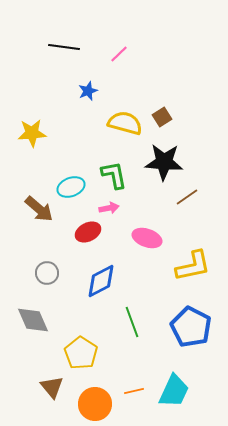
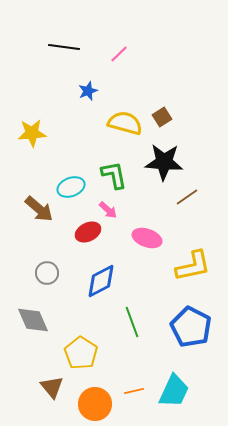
pink arrow: moved 1 px left, 2 px down; rotated 54 degrees clockwise
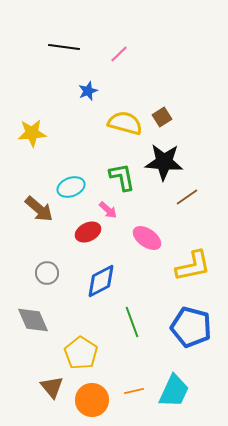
green L-shape: moved 8 px right, 2 px down
pink ellipse: rotated 16 degrees clockwise
blue pentagon: rotated 12 degrees counterclockwise
orange circle: moved 3 px left, 4 px up
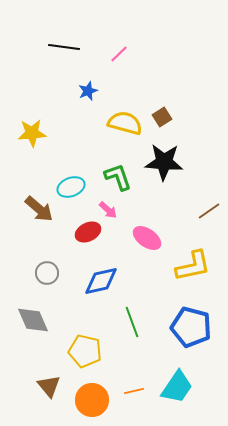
green L-shape: moved 4 px left; rotated 8 degrees counterclockwise
brown line: moved 22 px right, 14 px down
blue diamond: rotated 15 degrees clockwise
yellow pentagon: moved 4 px right, 2 px up; rotated 20 degrees counterclockwise
brown triangle: moved 3 px left, 1 px up
cyan trapezoid: moved 3 px right, 4 px up; rotated 9 degrees clockwise
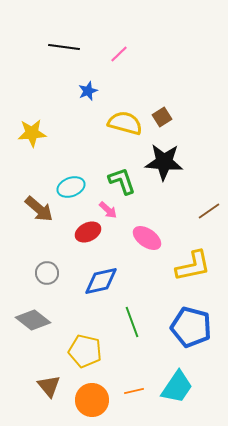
green L-shape: moved 4 px right, 4 px down
gray diamond: rotated 28 degrees counterclockwise
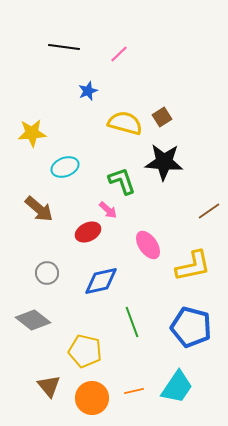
cyan ellipse: moved 6 px left, 20 px up
pink ellipse: moved 1 px right, 7 px down; rotated 20 degrees clockwise
orange circle: moved 2 px up
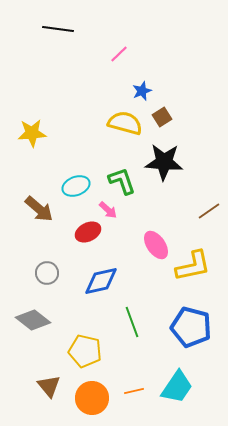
black line: moved 6 px left, 18 px up
blue star: moved 54 px right
cyan ellipse: moved 11 px right, 19 px down
pink ellipse: moved 8 px right
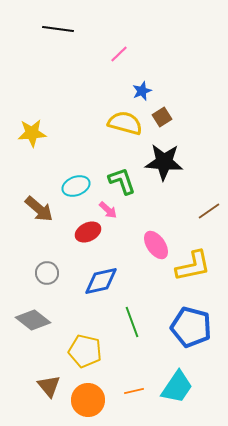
orange circle: moved 4 px left, 2 px down
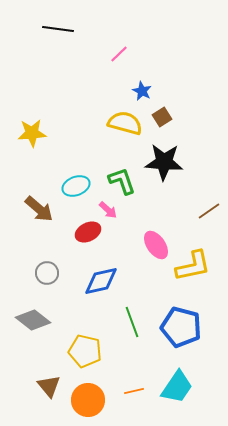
blue star: rotated 24 degrees counterclockwise
blue pentagon: moved 10 px left
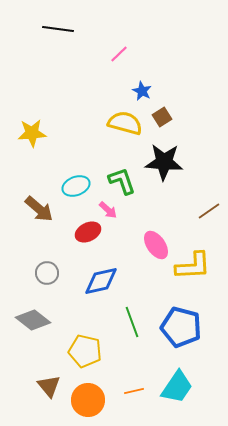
yellow L-shape: rotated 9 degrees clockwise
